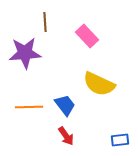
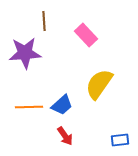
brown line: moved 1 px left, 1 px up
pink rectangle: moved 1 px left, 1 px up
yellow semicircle: rotated 100 degrees clockwise
blue trapezoid: moved 3 px left; rotated 85 degrees clockwise
red arrow: moved 1 px left
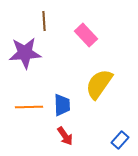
blue trapezoid: rotated 50 degrees counterclockwise
blue rectangle: rotated 42 degrees counterclockwise
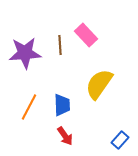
brown line: moved 16 px right, 24 px down
orange line: rotated 60 degrees counterclockwise
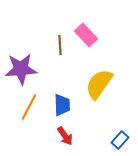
purple star: moved 4 px left, 16 px down
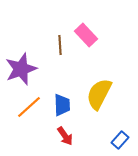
purple star: rotated 16 degrees counterclockwise
yellow semicircle: moved 10 px down; rotated 8 degrees counterclockwise
orange line: rotated 20 degrees clockwise
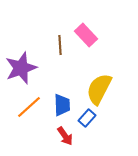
purple star: moved 1 px up
yellow semicircle: moved 5 px up
blue rectangle: moved 33 px left, 22 px up
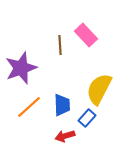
red arrow: rotated 108 degrees clockwise
